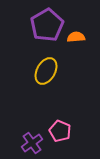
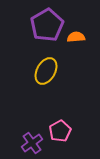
pink pentagon: rotated 20 degrees clockwise
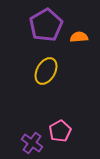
purple pentagon: moved 1 px left
orange semicircle: moved 3 px right
purple cross: rotated 20 degrees counterclockwise
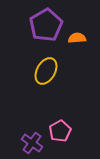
orange semicircle: moved 2 px left, 1 px down
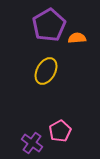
purple pentagon: moved 3 px right
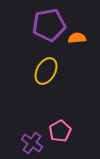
purple pentagon: rotated 20 degrees clockwise
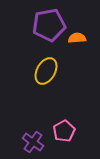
pink pentagon: moved 4 px right
purple cross: moved 1 px right, 1 px up
